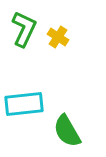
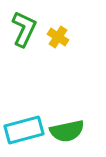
cyan rectangle: moved 26 px down; rotated 9 degrees counterclockwise
green semicircle: rotated 72 degrees counterclockwise
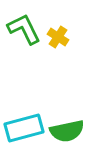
green L-shape: rotated 51 degrees counterclockwise
cyan rectangle: moved 2 px up
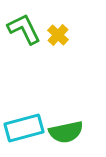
yellow cross: moved 2 px up; rotated 10 degrees clockwise
green semicircle: moved 1 px left, 1 px down
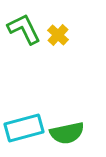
green semicircle: moved 1 px right, 1 px down
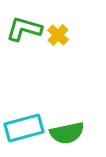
green L-shape: rotated 48 degrees counterclockwise
